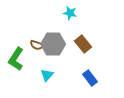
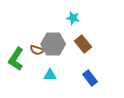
cyan star: moved 3 px right, 5 px down
brown semicircle: moved 5 px down
cyan triangle: moved 3 px right; rotated 48 degrees clockwise
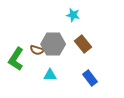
cyan star: moved 3 px up
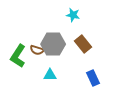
green L-shape: moved 2 px right, 3 px up
blue rectangle: moved 3 px right; rotated 14 degrees clockwise
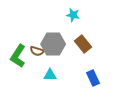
brown semicircle: moved 1 px down
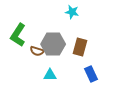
cyan star: moved 1 px left, 3 px up
brown rectangle: moved 3 px left, 3 px down; rotated 54 degrees clockwise
green L-shape: moved 21 px up
blue rectangle: moved 2 px left, 4 px up
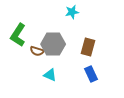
cyan star: rotated 24 degrees counterclockwise
brown rectangle: moved 8 px right
cyan triangle: rotated 24 degrees clockwise
